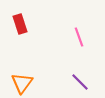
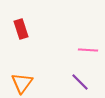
red rectangle: moved 1 px right, 5 px down
pink line: moved 9 px right, 13 px down; rotated 66 degrees counterclockwise
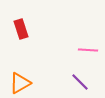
orange triangle: moved 2 px left; rotated 25 degrees clockwise
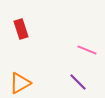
pink line: moved 1 px left; rotated 18 degrees clockwise
purple line: moved 2 px left
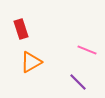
orange triangle: moved 11 px right, 21 px up
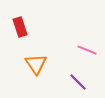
red rectangle: moved 1 px left, 2 px up
orange triangle: moved 5 px right, 2 px down; rotated 35 degrees counterclockwise
